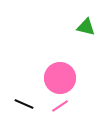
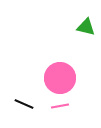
pink line: rotated 24 degrees clockwise
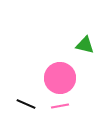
green triangle: moved 1 px left, 18 px down
black line: moved 2 px right
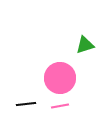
green triangle: rotated 30 degrees counterclockwise
black line: rotated 30 degrees counterclockwise
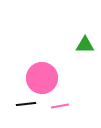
green triangle: rotated 18 degrees clockwise
pink circle: moved 18 px left
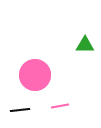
pink circle: moved 7 px left, 3 px up
black line: moved 6 px left, 6 px down
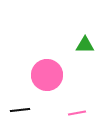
pink circle: moved 12 px right
pink line: moved 17 px right, 7 px down
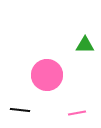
black line: rotated 12 degrees clockwise
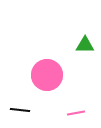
pink line: moved 1 px left
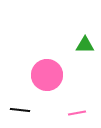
pink line: moved 1 px right
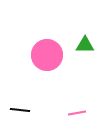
pink circle: moved 20 px up
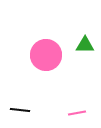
pink circle: moved 1 px left
